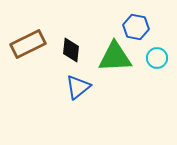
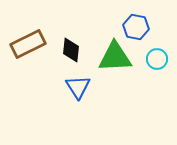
cyan circle: moved 1 px down
blue triangle: rotated 24 degrees counterclockwise
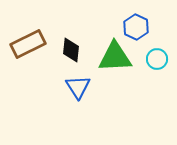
blue hexagon: rotated 15 degrees clockwise
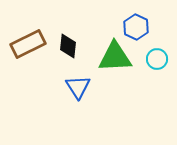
black diamond: moved 3 px left, 4 px up
